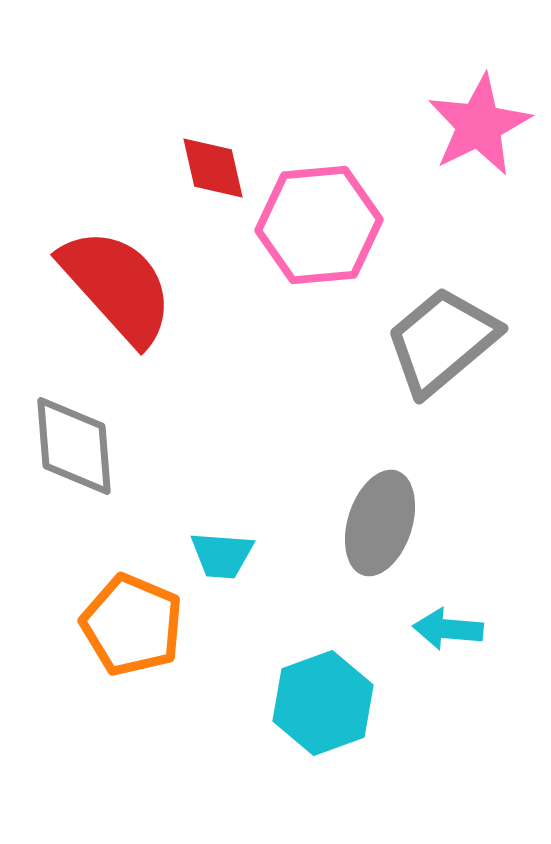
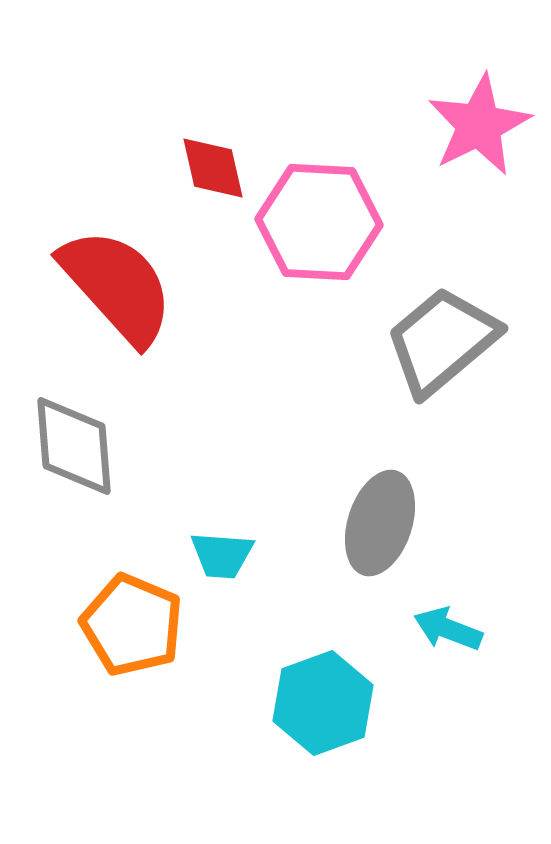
pink hexagon: moved 3 px up; rotated 8 degrees clockwise
cyan arrow: rotated 16 degrees clockwise
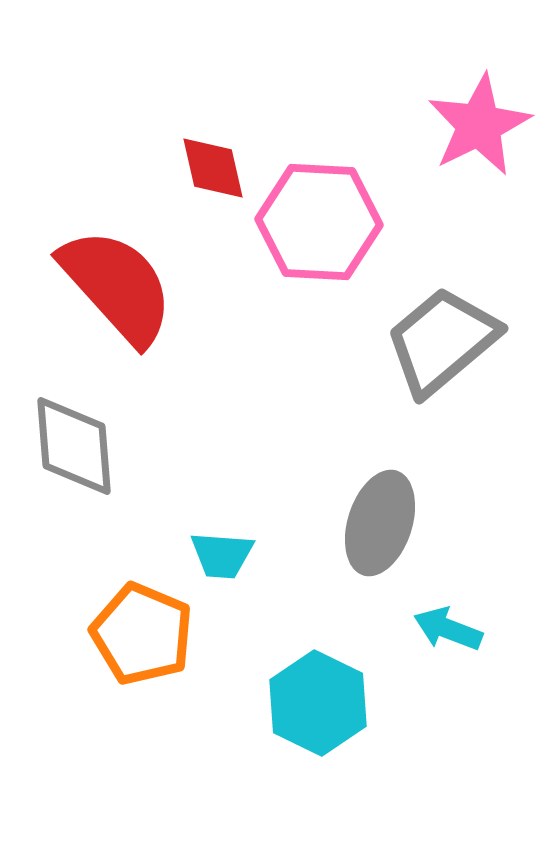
orange pentagon: moved 10 px right, 9 px down
cyan hexagon: moved 5 px left; rotated 14 degrees counterclockwise
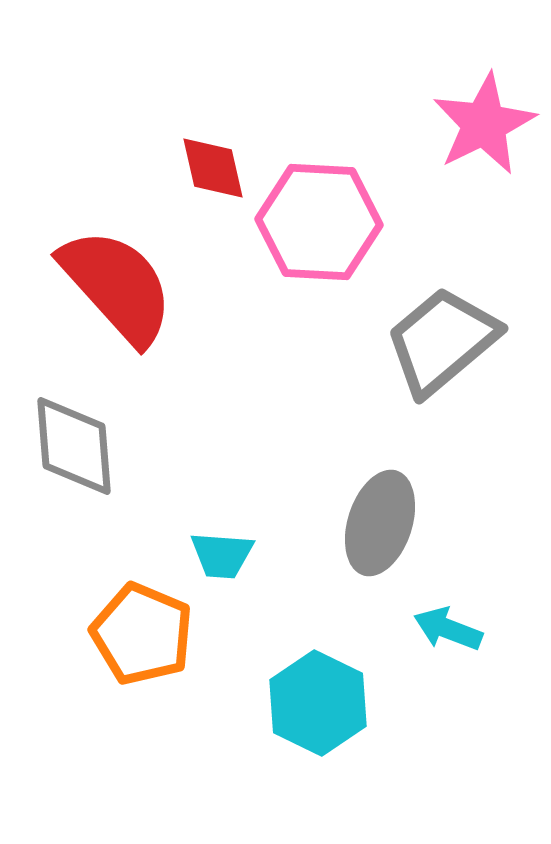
pink star: moved 5 px right, 1 px up
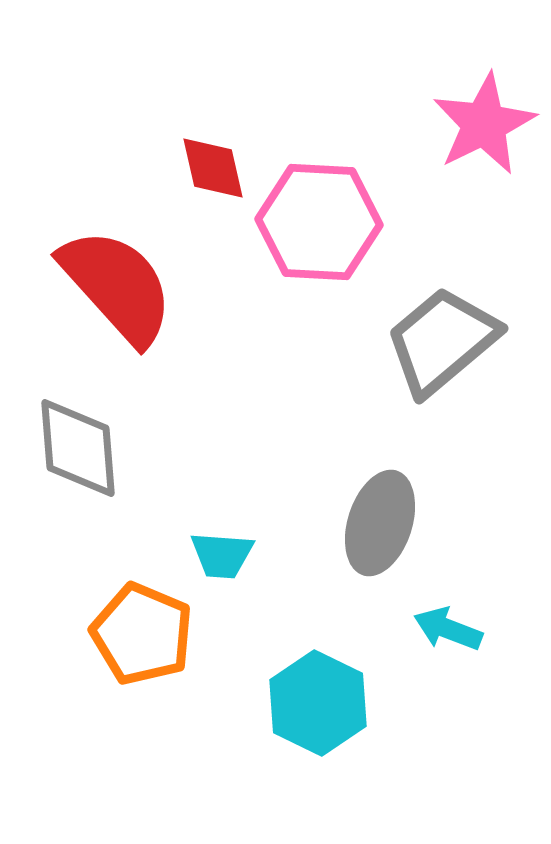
gray diamond: moved 4 px right, 2 px down
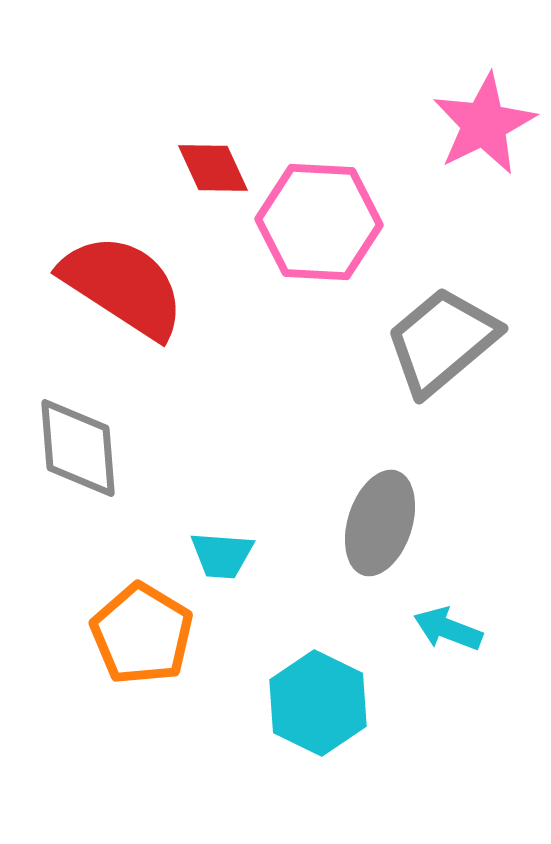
red diamond: rotated 12 degrees counterclockwise
red semicircle: moved 6 px right; rotated 15 degrees counterclockwise
orange pentagon: rotated 8 degrees clockwise
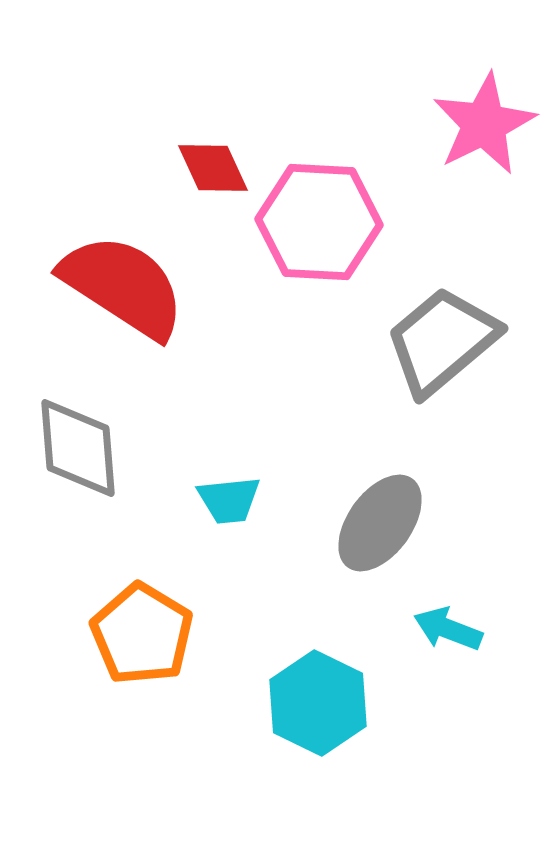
gray ellipse: rotated 18 degrees clockwise
cyan trapezoid: moved 7 px right, 55 px up; rotated 10 degrees counterclockwise
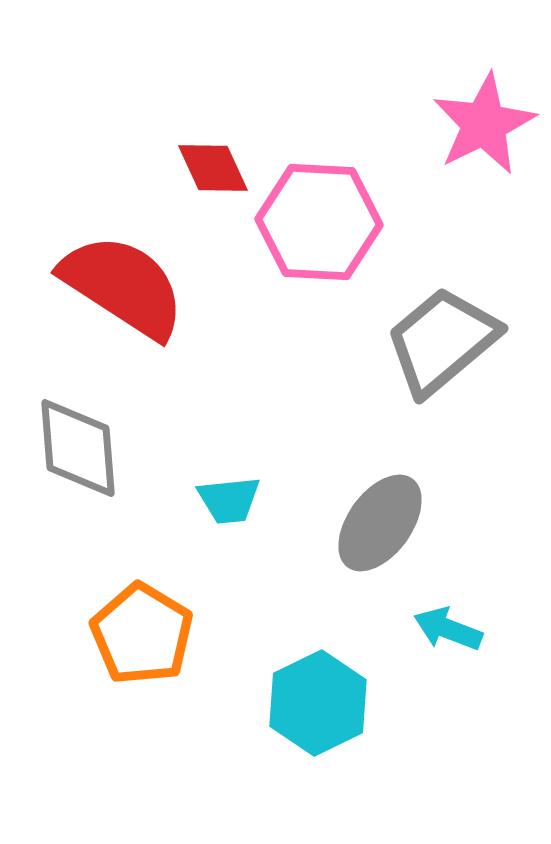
cyan hexagon: rotated 8 degrees clockwise
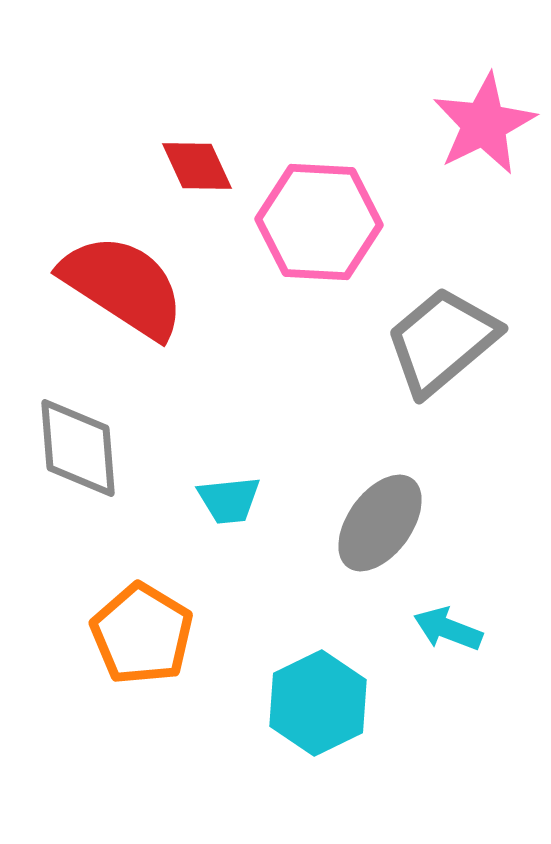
red diamond: moved 16 px left, 2 px up
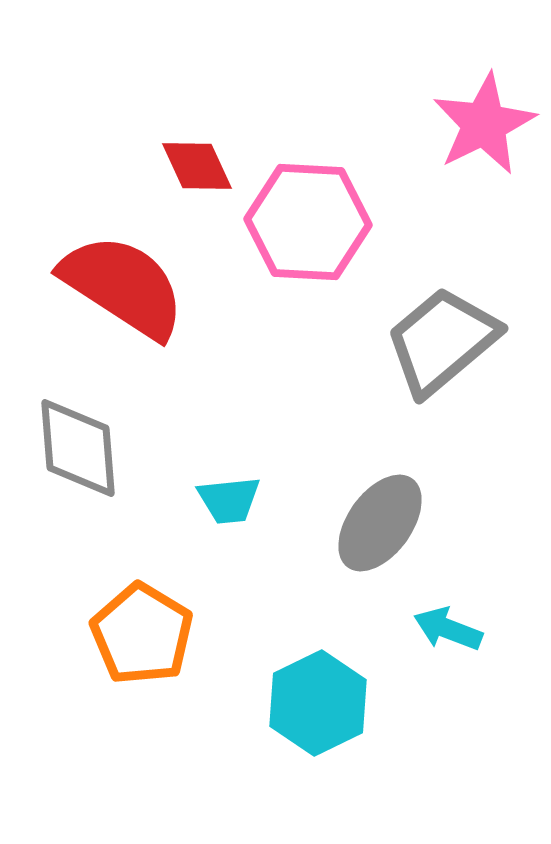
pink hexagon: moved 11 px left
